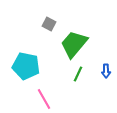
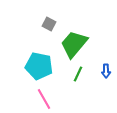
cyan pentagon: moved 13 px right
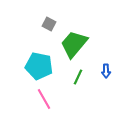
green line: moved 3 px down
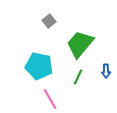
gray square: moved 3 px up; rotated 24 degrees clockwise
green trapezoid: moved 6 px right
pink line: moved 6 px right
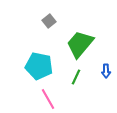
green line: moved 2 px left
pink line: moved 2 px left
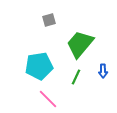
gray square: moved 1 px up; rotated 24 degrees clockwise
cyan pentagon: rotated 20 degrees counterclockwise
blue arrow: moved 3 px left
pink line: rotated 15 degrees counterclockwise
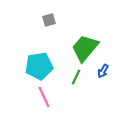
green trapezoid: moved 5 px right, 4 px down
blue arrow: rotated 32 degrees clockwise
pink line: moved 4 px left, 2 px up; rotated 20 degrees clockwise
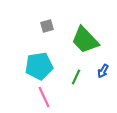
gray square: moved 2 px left, 6 px down
green trapezoid: moved 8 px up; rotated 84 degrees counterclockwise
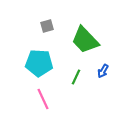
cyan pentagon: moved 3 px up; rotated 12 degrees clockwise
pink line: moved 1 px left, 2 px down
